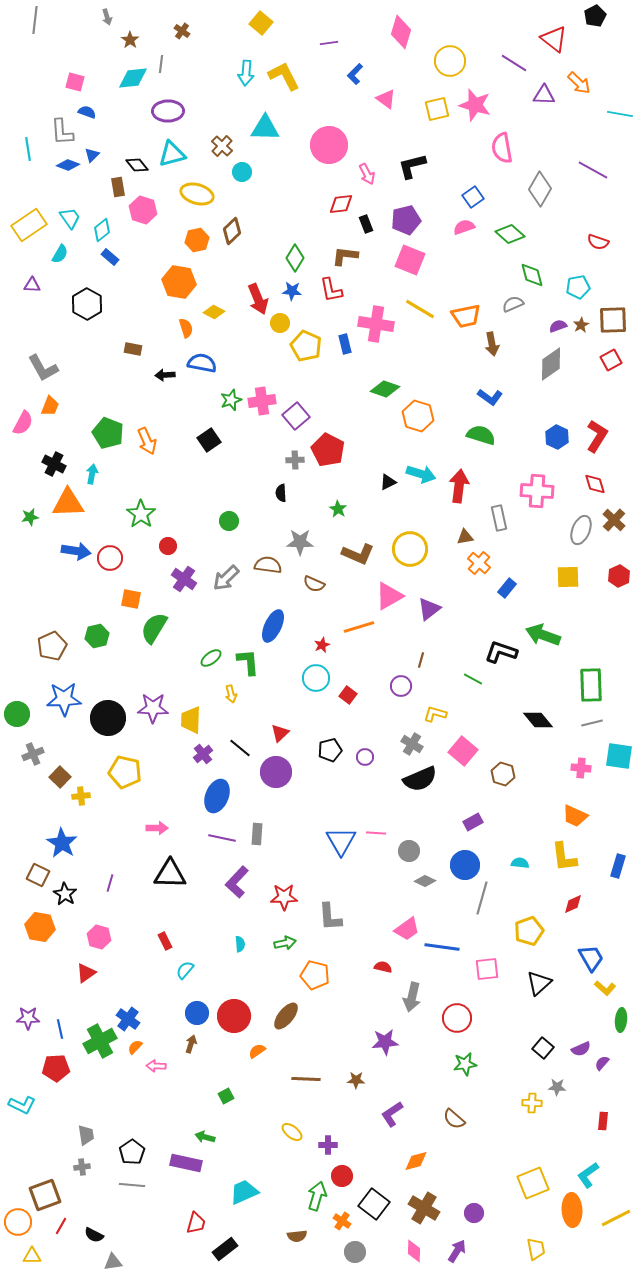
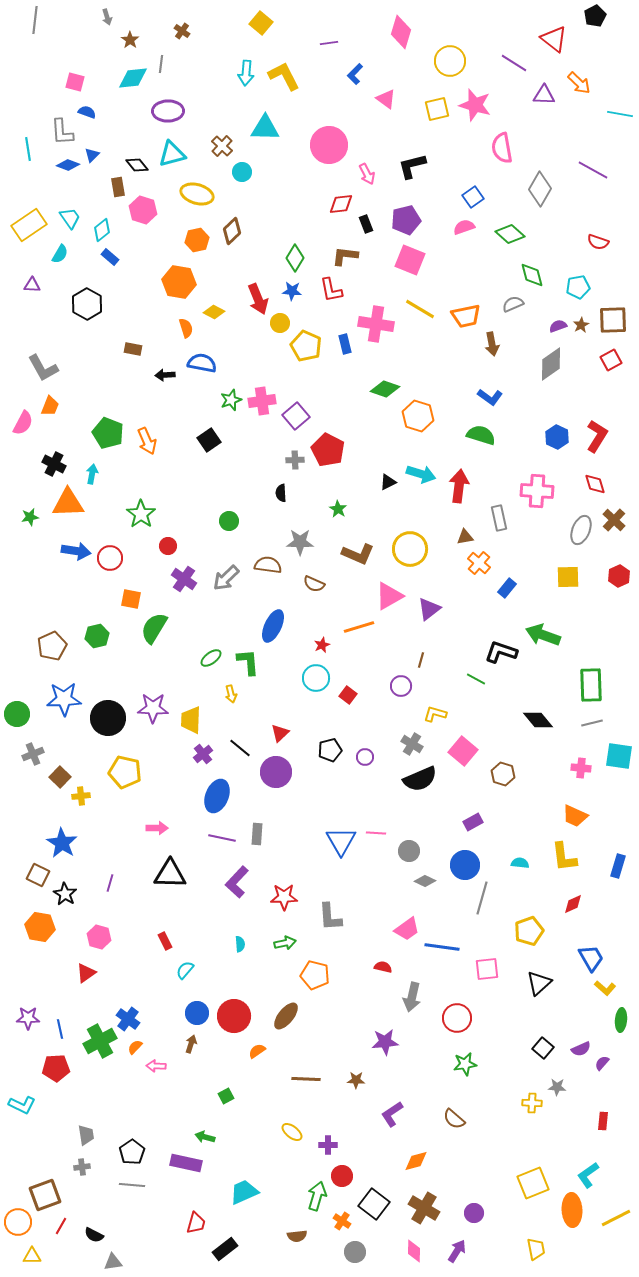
green line at (473, 679): moved 3 px right
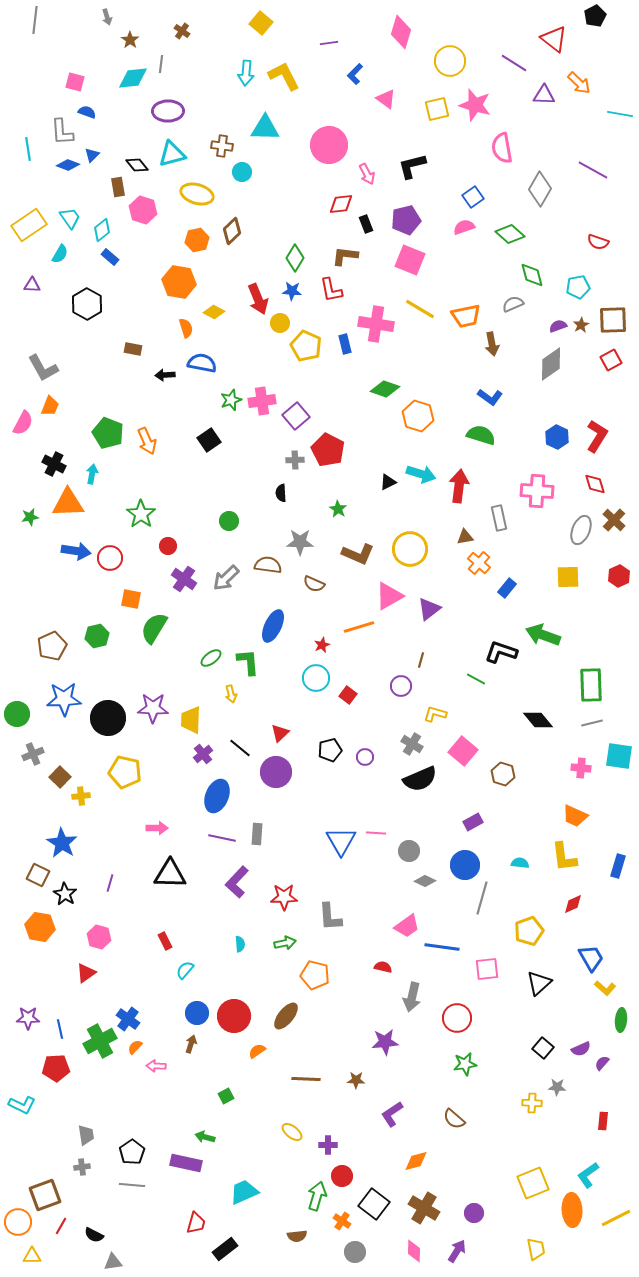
brown cross at (222, 146): rotated 35 degrees counterclockwise
pink trapezoid at (407, 929): moved 3 px up
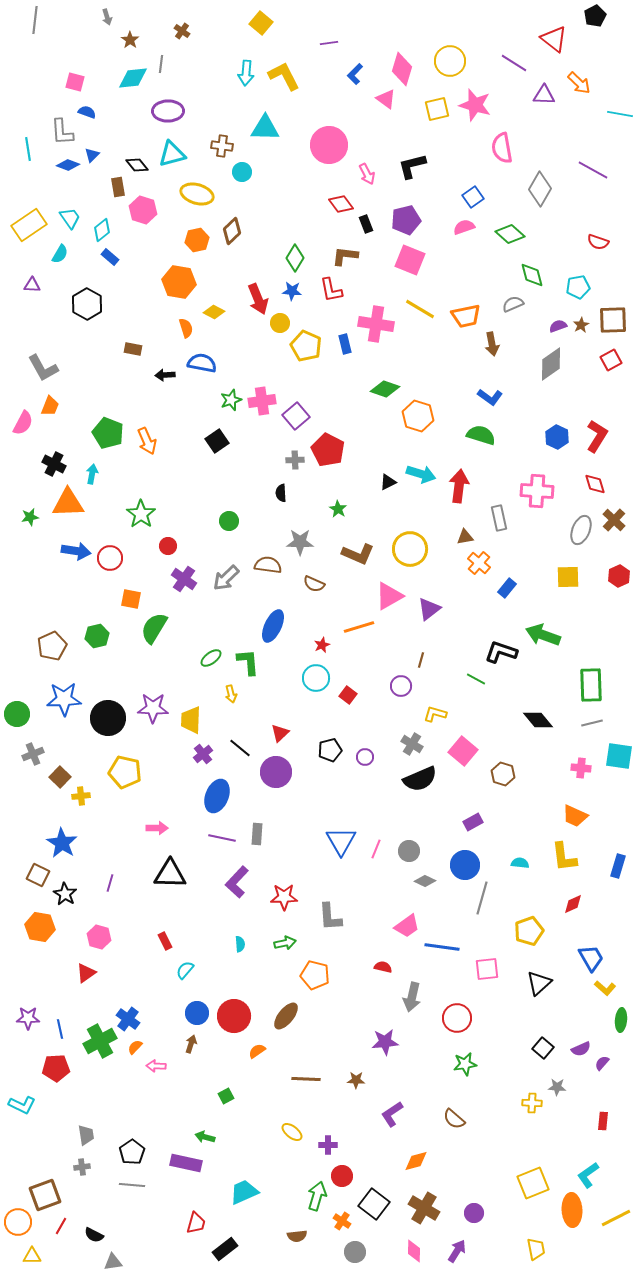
pink diamond at (401, 32): moved 1 px right, 37 px down
red diamond at (341, 204): rotated 60 degrees clockwise
black square at (209, 440): moved 8 px right, 1 px down
pink line at (376, 833): moved 16 px down; rotated 72 degrees counterclockwise
